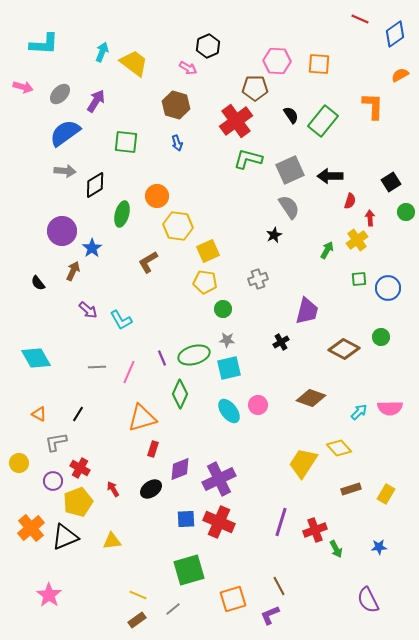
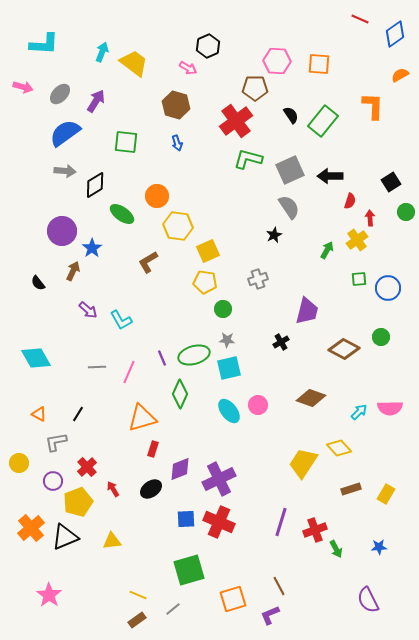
green ellipse at (122, 214): rotated 70 degrees counterclockwise
red cross at (80, 468): moved 7 px right, 1 px up; rotated 18 degrees clockwise
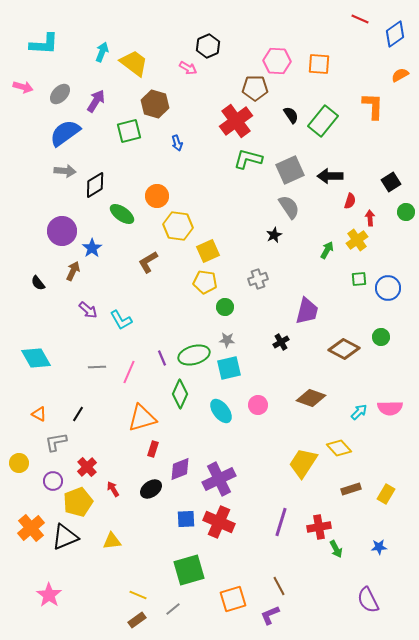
brown hexagon at (176, 105): moved 21 px left, 1 px up
green square at (126, 142): moved 3 px right, 11 px up; rotated 20 degrees counterclockwise
green circle at (223, 309): moved 2 px right, 2 px up
cyan ellipse at (229, 411): moved 8 px left
red cross at (315, 530): moved 4 px right, 3 px up; rotated 10 degrees clockwise
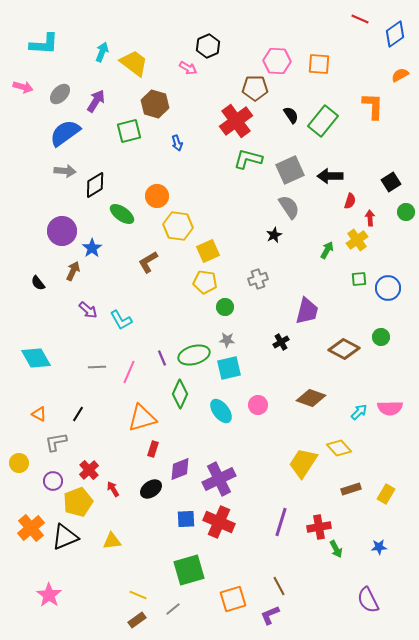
red cross at (87, 467): moved 2 px right, 3 px down
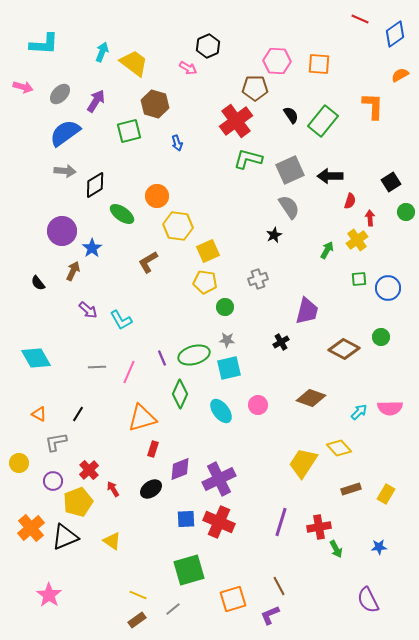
yellow triangle at (112, 541): rotated 42 degrees clockwise
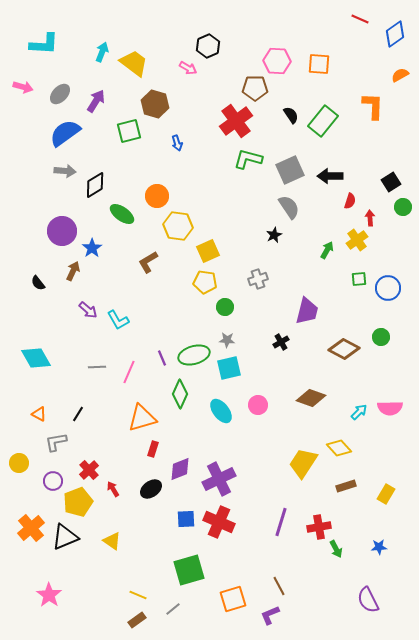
green circle at (406, 212): moved 3 px left, 5 px up
cyan L-shape at (121, 320): moved 3 px left
brown rectangle at (351, 489): moved 5 px left, 3 px up
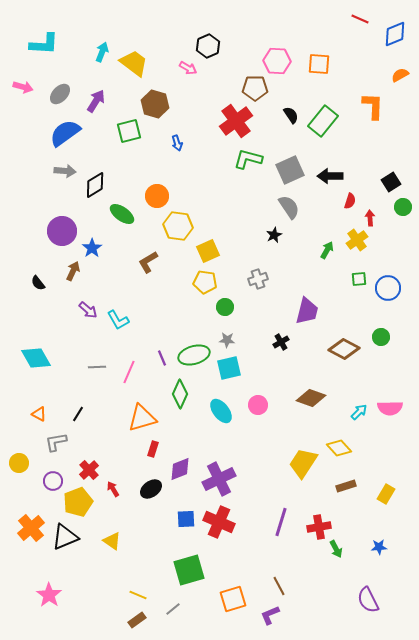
blue diamond at (395, 34): rotated 12 degrees clockwise
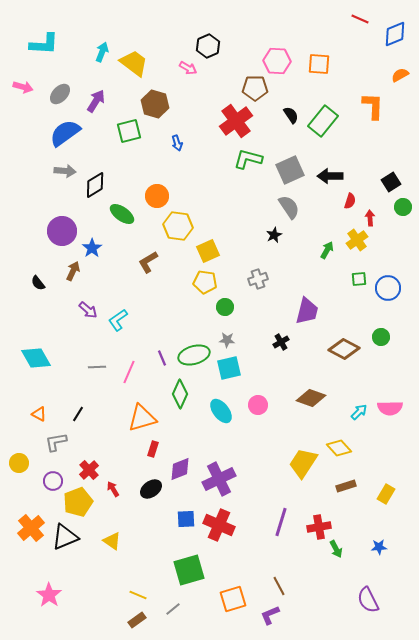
cyan L-shape at (118, 320): rotated 85 degrees clockwise
red cross at (219, 522): moved 3 px down
